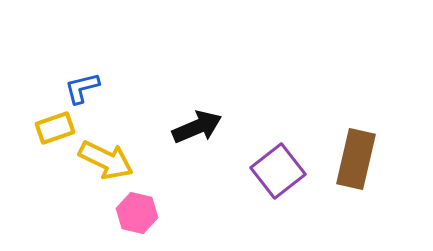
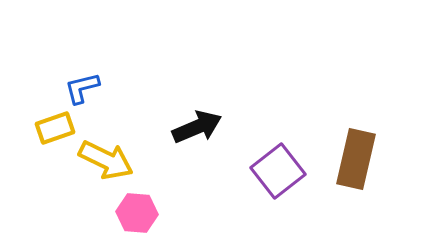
pink hexagon: rotated 9 degrees counterclockwise
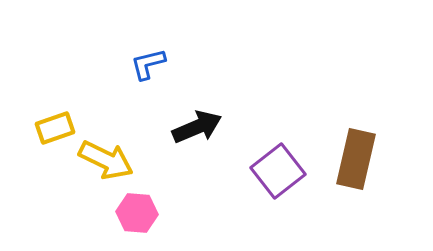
blue L-shape: moved 66 px right, 24 px up
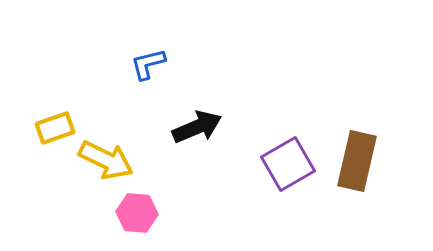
brown rectangle: moved 1 px right, 2 px down
purple square: moved 10 px right, 7 px up; rotated 8 degrees clockwise
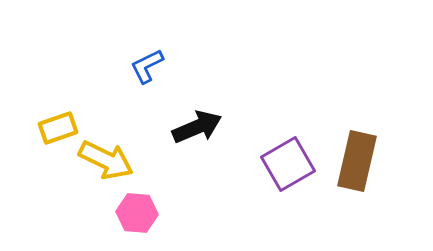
blue L-shape: moved 1 px left, 2 px down; rotated 12 degrees counterclockwise
yellow rectangle: moved 3 px right
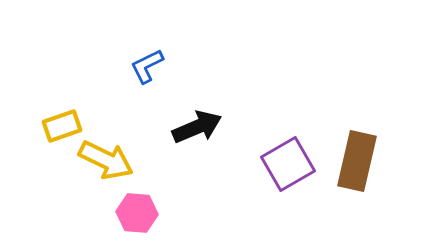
yellow rectangle: moved 4 px right, 2 px up
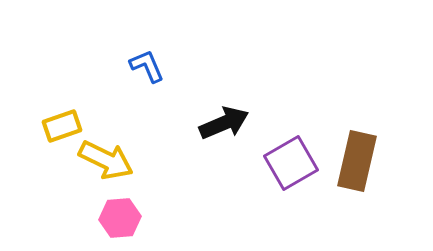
blue L-shape: rotated 93 degrees clockwise
black arrow: moved 27 px right, 4 px up
purple square: moved 3 px right, 1 px up
pink hexagon: moved 17 px left, 5 px down; rotated 9 degrees counterclockwise
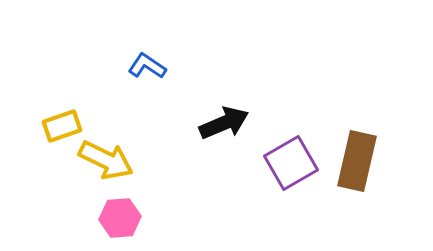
blue L-shape: rotated 33 degrees counterclockwise
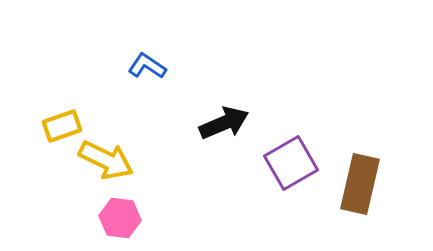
brown rectangle: moved 3 px right, 23 px down
pink hexagon: rotated 12 degrees clockwise
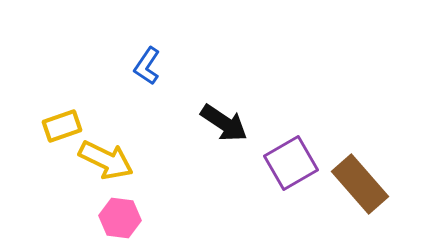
blue L-shape: rotated 90 degrees counterclockwise
black arrow: rotated 57 degrees clockwise
brown rectangle: rotated 54 degrees counterclockwise
